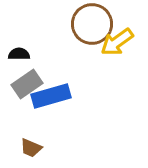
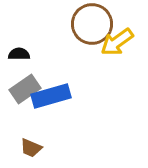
gray rectangle: moved 2 px left, 5 px down
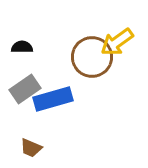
brown circle: moved 33 px down
black semicircle: moved 3 px right, 7 px up
blue rectangle: moved 2 px right, 3 px down
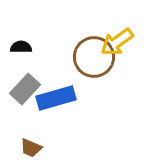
black semicircle: moved 1 px left
brown circle: moved 2 px right
gray rectangle: rotated 12 degrees counterclockwise
blue rectangle: moved 3 px right, 1 px up
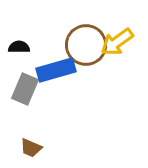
black semicircle: moved 2 px left
brown circle: moved 8 px left, 12 px up
gray rectangle: rotated 20 degrees counterclockwise
blue rectangle: moved 28 px up
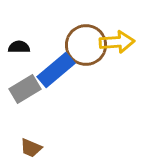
yellow arrow: rotated 148 degrees counterclockwise
blue rectangle: rotated 24 degrees counterclockwise
gray rectangle: rotated 36 degrees clockwise
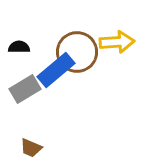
brown circle: moved 9 px left, 7 px down
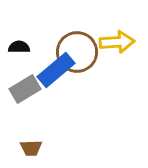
brown trapezoid: rotated 25 degrees counterclockwise
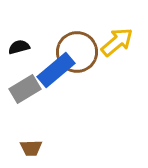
yellow arrow: rotated 36 degrees counterclockwise
black semicircle: rotated 15 degrees counterclockwise
